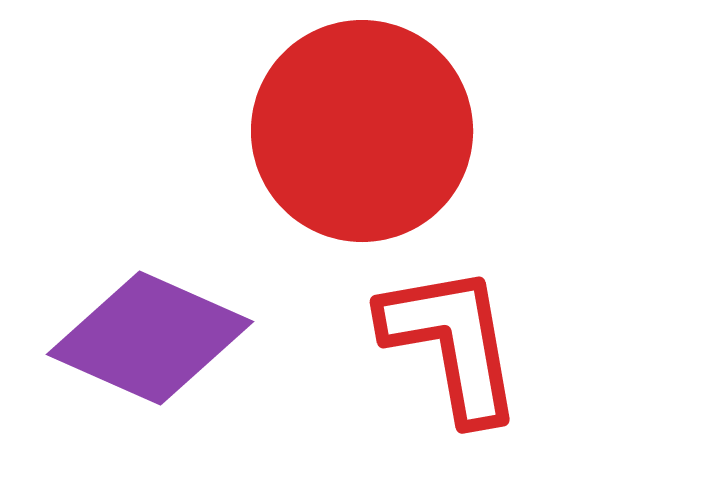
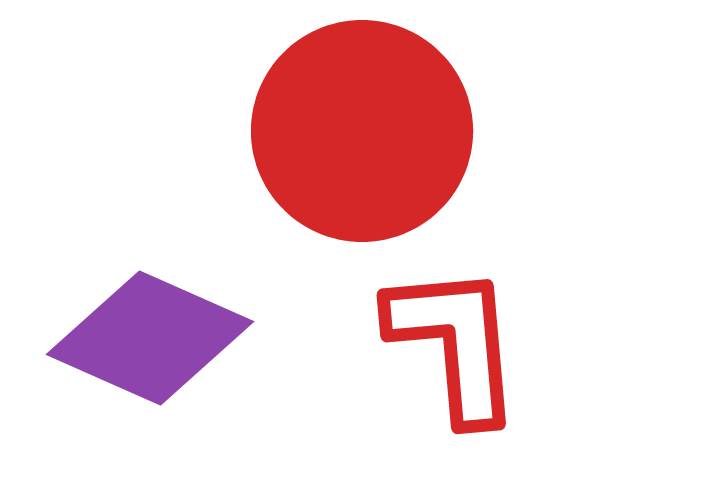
red L-shape: moved 3 px right; rotated 5 degrees clockwise
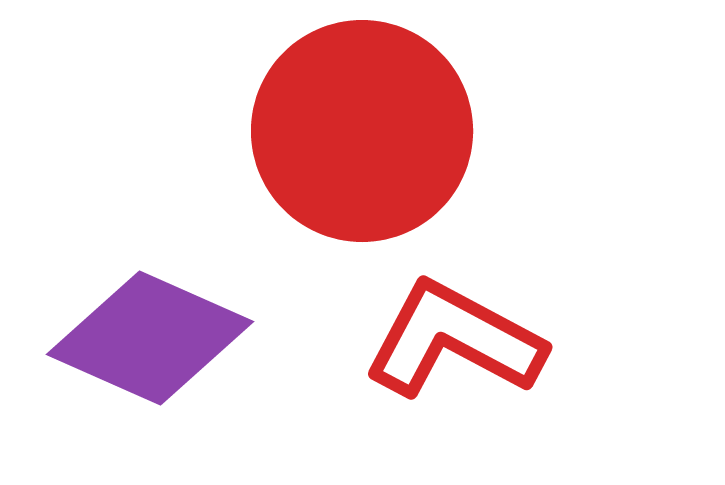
red L-shape: moved 1 px left, 3 px up; rotated 57 degrees counterclockwise
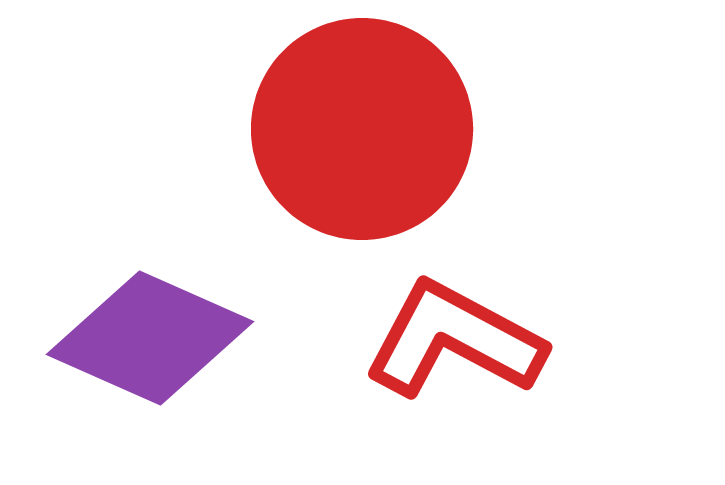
red circle: moved 2 px up
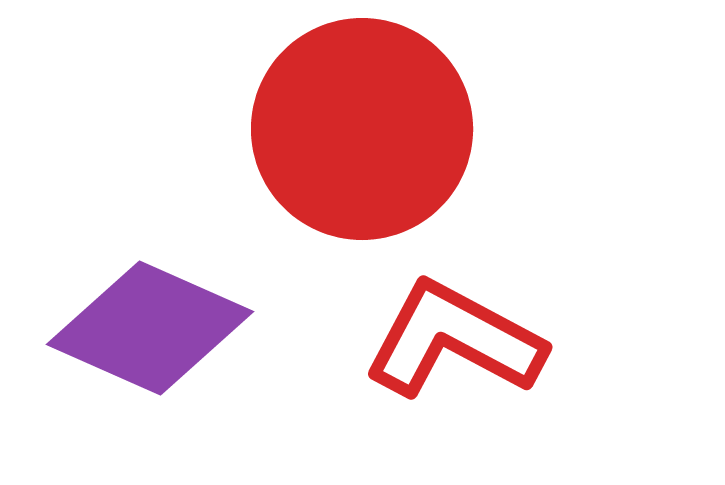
purple diamond: moved 10 px up
